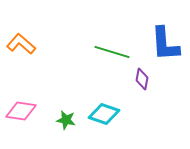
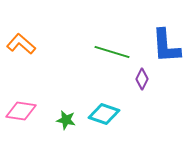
blue L-shape: moved 1 px right, 2 px down
purple diamond: rotated 15 degrees clockwise
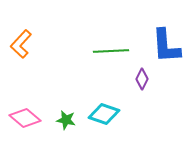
orange L-shape: rotated 88 degrees counterclockwise
green line: moved 1 px left, 1 px up; rotated 20 degrees counterclockwise
pink diamond: moved 4 px right, 7 px down; rotated 32 degrees clockwise
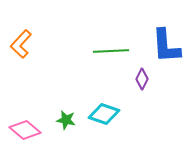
pink diamond: moved 12 px down
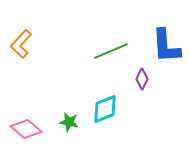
green line: rotated 20 degrees counterclockwise
cyan diamond: moved 1 px right, 5 px up; rotated 40 degrees counterclockwise
green star: moved 3 px right, 2 px down
pink diamond: moved 1 px right, 1 px up
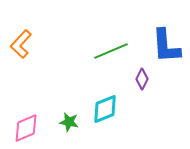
pink diamond: moved 1 px up; rotated 64 degrees counterclockwise
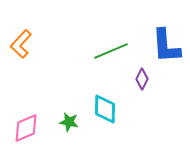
cyan diamond: rotated 68 degrees counterclockwise
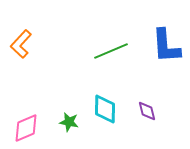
purple diamond: moved 5 px right, 32 px down; rotated 40 degrees counterclockwise
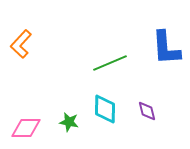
blue L-shape: moved 2 px down
green line: moved 1 px left, 12 px down
pink diamond: rotated 24 degrees clockwise
